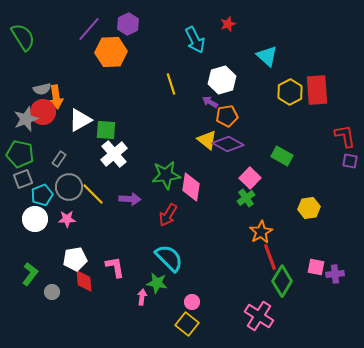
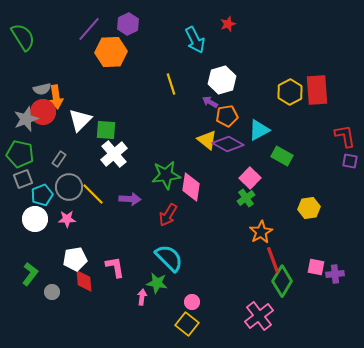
cyan triangle at (267, 56): moved 8 px left, 74 px down; rotated 50 degrees clockwise
white triangle at (80, 120): rotated 15 degrees counterclockwise
red line at (270, 257): moved 3 px right, 3 px down
pink cross at (259, 316): rotated 20 degrees clockwise
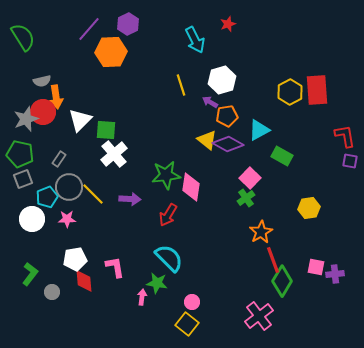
yellow line at (171, 84): moved 10 px right, 1 px down
gray semicircle at (42, 89): moved 8 px up
cyan pentagon at (42, 195): moved 5 px right, 2 px down
white circle at (35, 219): moved 3 px left
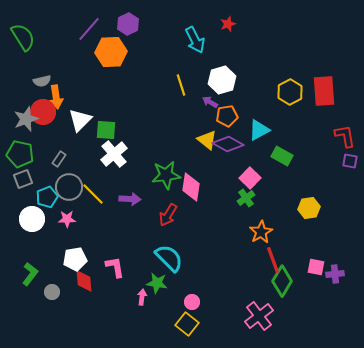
red rectangle at (317, 90): moved 7 px right, 1 px down
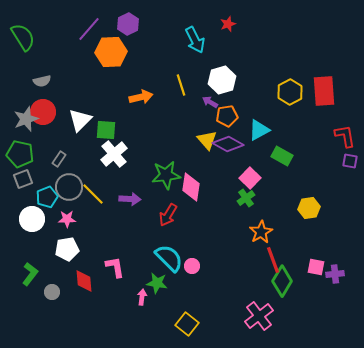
orange arrow at (56, 97): moved 85 px right; rotated 95 degrees counterclockwise
yellow triangle at (207, 140): rotated 10 degrees clockwise
white pentagon at (75, 259): moved 8 px left, 10 px up
pink circle at (192, 302): moved 36 px up
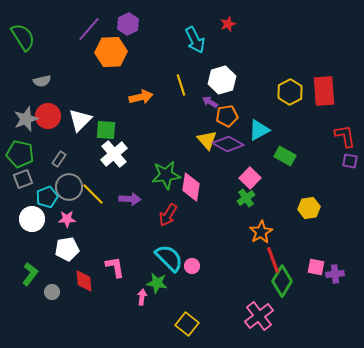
red circle at (43, 112): moved 5 px right, 4 px down
green rectangle at (282, 156): moved 3 px right
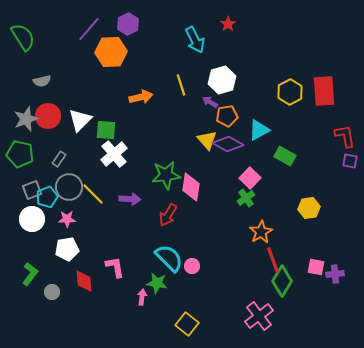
red star at (228, 24): rotated 14 degrees counterclockwise
gray square at (23, 179): moved 9 px right, 11 px down
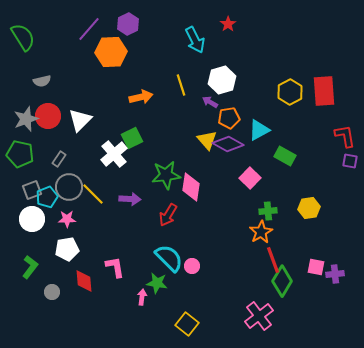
orange pentagon at (227, 116): moved 2 px right, 2 px down
green square at (106, 130): moved 26 px right, 8 px down; rotated 30 degrees counterclockwise
green cross at (246, 198): moved 22 px right, 13 px down; rotated 30 degrees clockwise
green L-shape at (30, 274): moved 7 px up
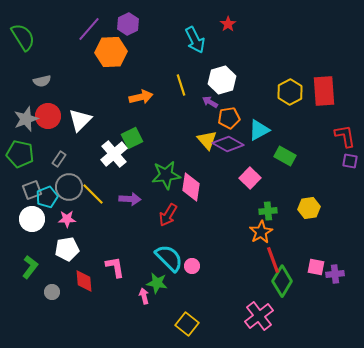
pink arrow at (142, 297): moved 2 px right, 1 px up; rotated 21 degrees counterclockwise
